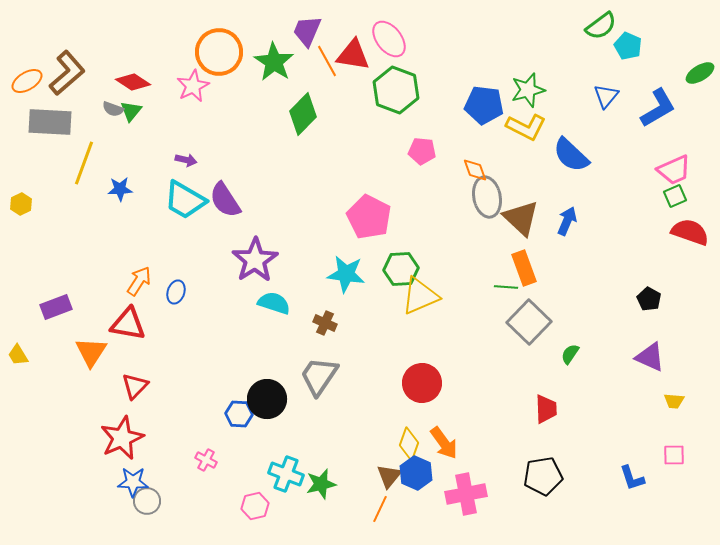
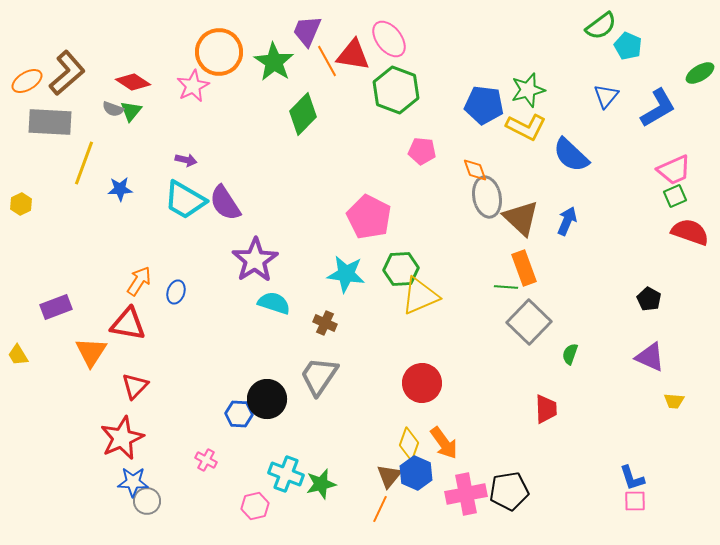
purple semicircle at (225, 200): moved 3 px down
green semicircle at (570, 354): rotated 15 degrees counterclockwise
pink square at (674, 455): moved 39 px left, 46 px down
black pentagon at (543, 476): moved 34 px left, 15 px down
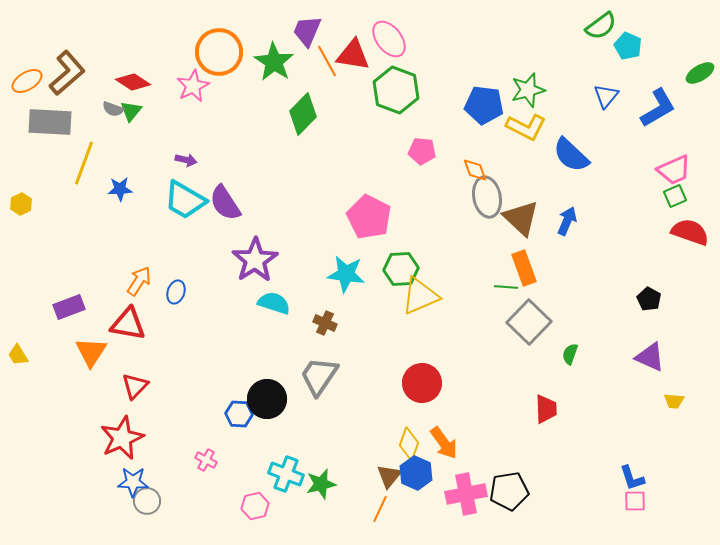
purple rectangle at (56, 307): moved 13 px right
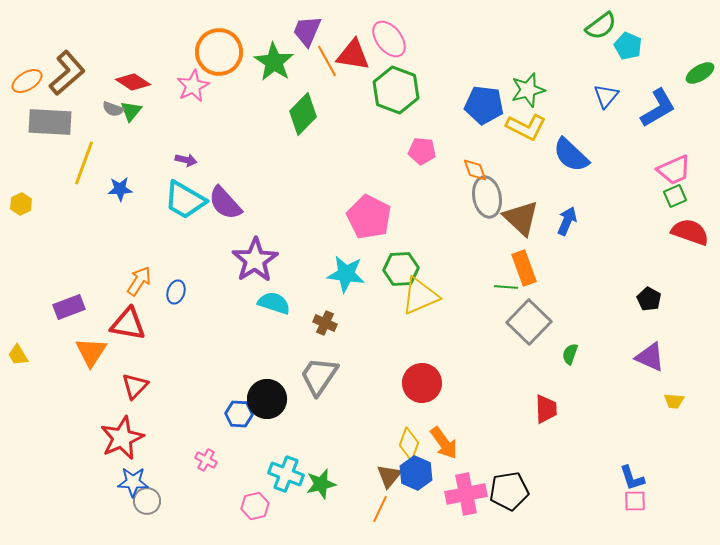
purple semicircle at (225, 203): rotated 9 degrees counterclockwise
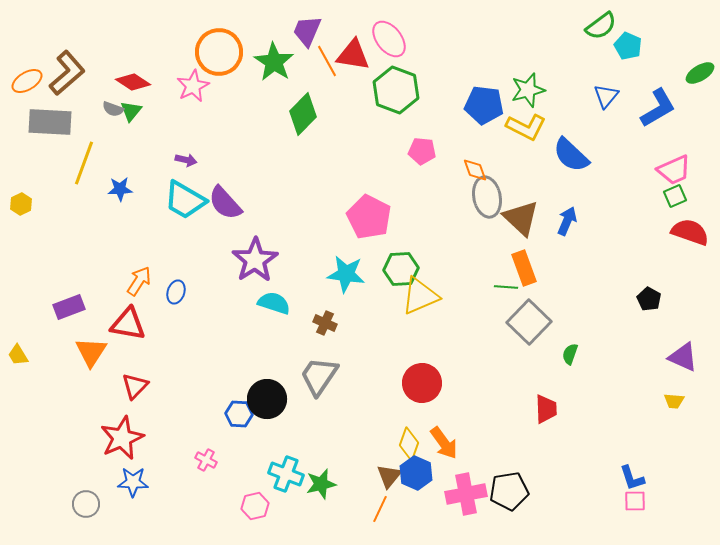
purple triangle at (650, 357): moved 33 px right
gray circle at (147, 501): moved 61 px left, 3 px down
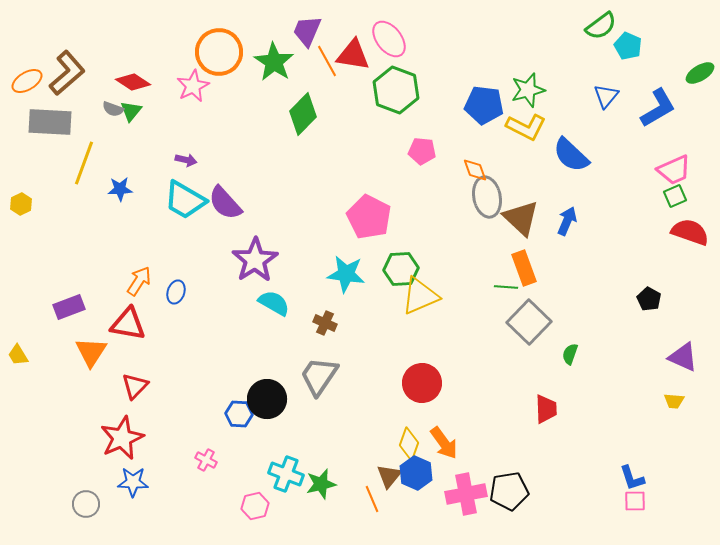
cyan semicircle at (274, 303): rotated 12 degrees clockwise
orange line at (380, 509): moved 8 px left, 10 px up; rotated 48 degrees counterclockwise
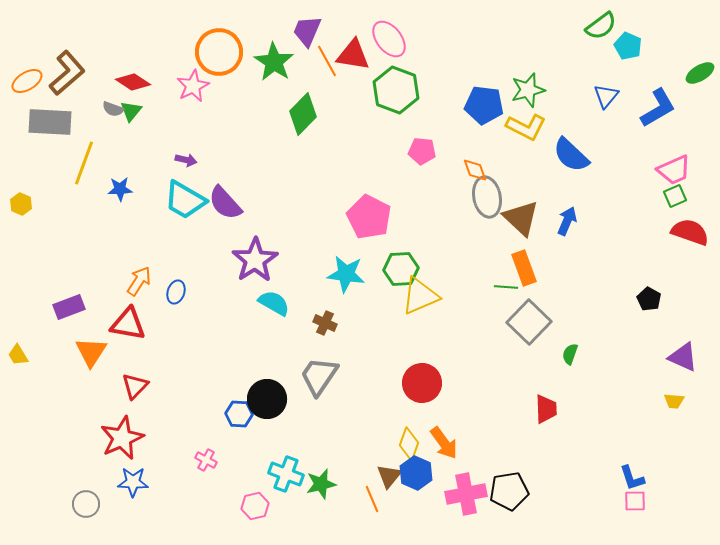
yellow hexagon at (21, 204): rotated 10 degrees counterclockwise
